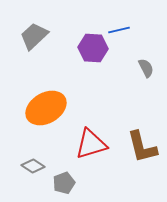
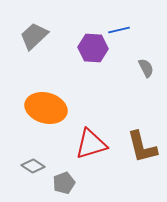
orange ellipse: rotated 45 degrees clockwise
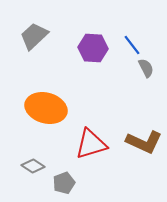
blue line: moved 13 px right, 15 px down; rotated 65 degrees clockwise
brown L-shape: moved 2 px right, 5 px up; rotated 51 degrees counterclockwise
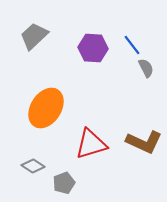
orange ellipse: rotated 72 degrees counterclockwise
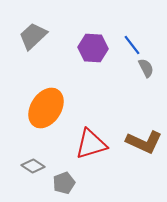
gray trapezoid: moved 1 px left
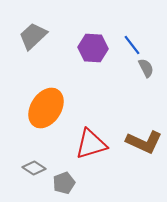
gray diamond: moved 1 px right, 2 px down
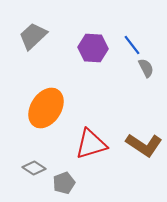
brown L-shape: moved 3 px down; rotated 9 degrees clockwise
